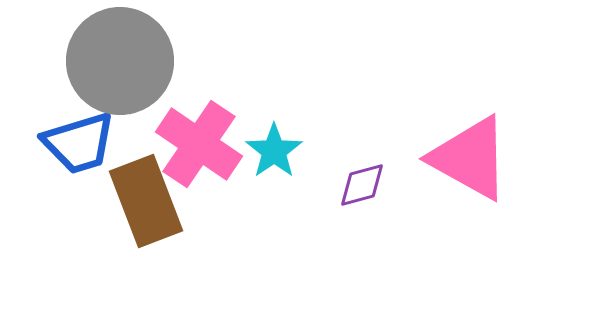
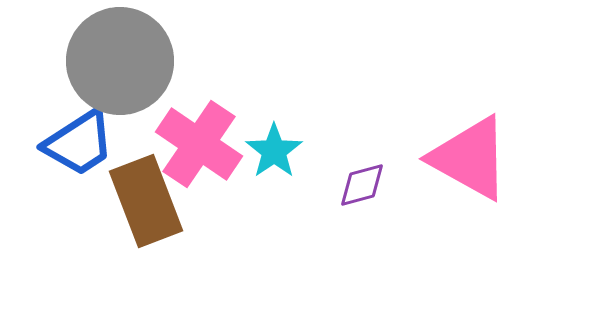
blue trapezoid: rotated 16 degrees counterclockwise
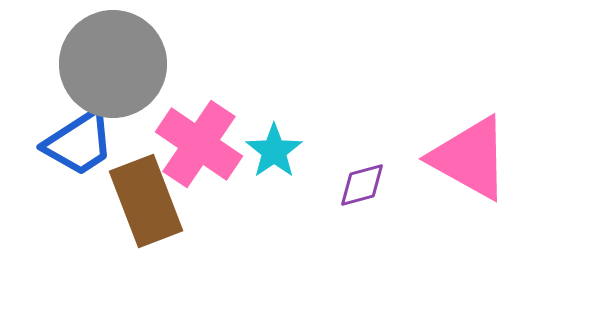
gray circle: moved 7 px left, 3 px down
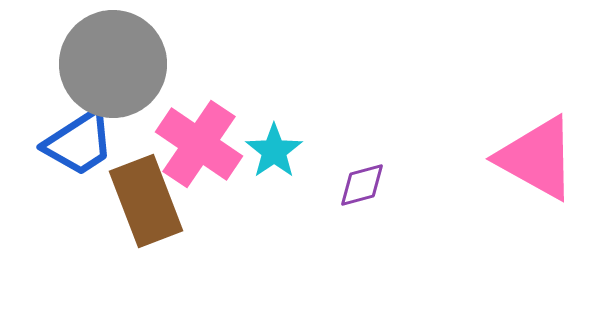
pink triangle: moved 67 px right
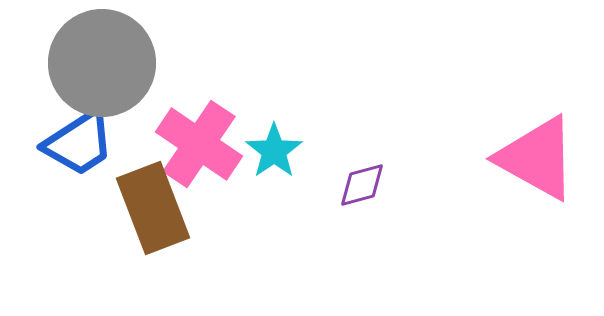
gray circle: moved 11 px left, 1 px up
brown rectangle: moved 7 px right, 7 px down
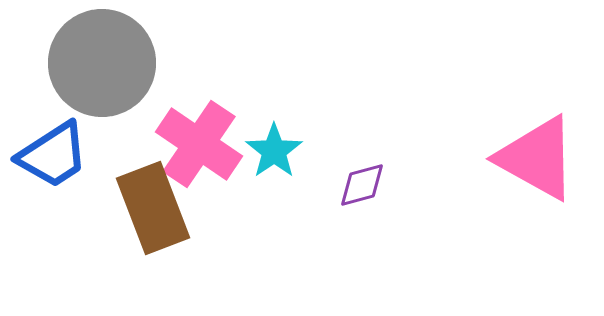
blue trapezoid: moved 26 px left, 12 px down
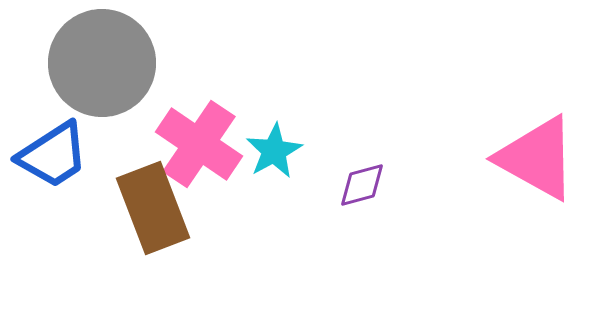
cyan star: rotated 6 degrees clockwise
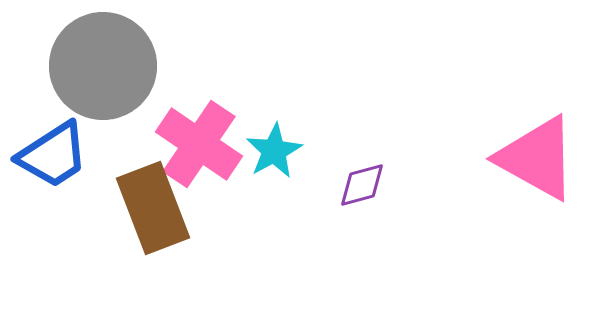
gray circle: moved 1 px right, 3 px down
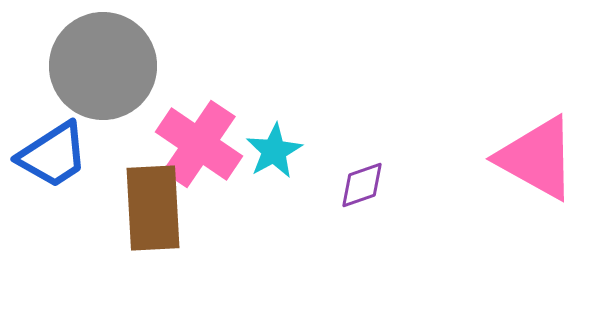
purple diamond: rotated 4 degrees counterclockwise
brown rectangle: rotated 18 degrees clockwise
